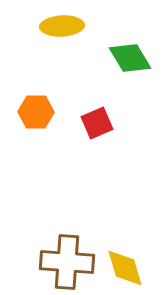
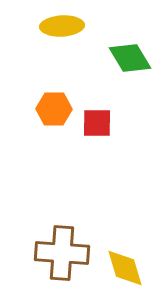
orange hexagon: moved 18 px right, 3 px up
red square: rotated 24 degrees clockwise
brown cross: moved 5 px left, 9 px up
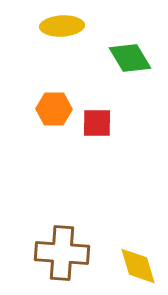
yellow diamond: moved 13 px right, 2 px up
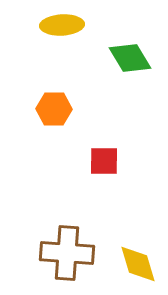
yellow ellipse: moved 1 px up
red square: moved 7 px right, 38 px down
brown cross: moved 5 px right
yellow diamond: moved 2 px up
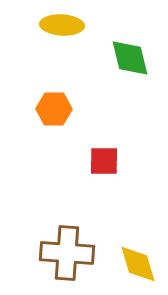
yellow ellipse: rotated 6 degrees clockwise
green diamond: rotated 18 degrees clockwise
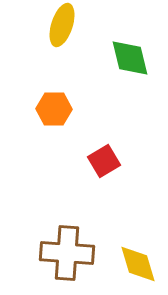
yellow ellipse: rotated 75 degrees counterclockwise
red square: rotated 32 degrees counterclockwise
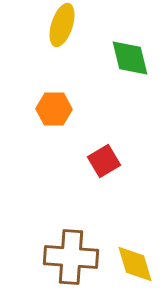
brown cross: moved 4 px right, 4 px down
yellow diamond: moved 3 px left
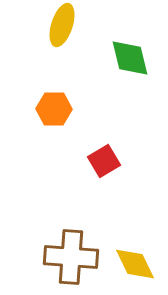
yellow diamond: rotated 9 degrees counterclockwise
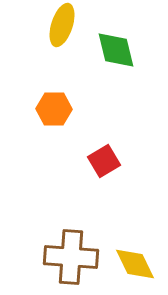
green diamond: moved 14 px left, 8 px up
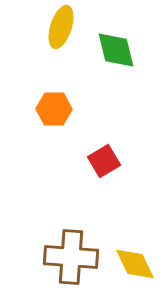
yellow ellipse: moved 1 px left, 2 px down
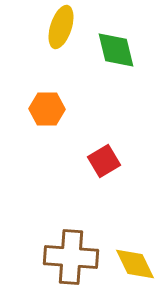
orange hexagon: moved 7 px left
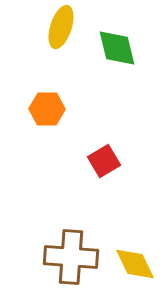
green diamond: moved 1 px right, 2 px up
